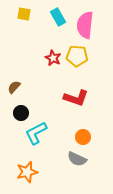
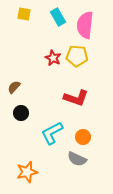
cyan L-shape: moved 16 px right
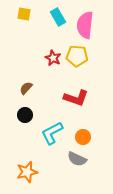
brown semicircle: moved 12 px right, 1 px down
black circle: moved 4 px right, 2 px down
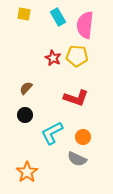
orange star: rotated 20 degrees counterclockwise
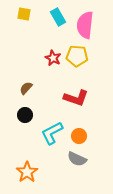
orange circle: moved 4 px left, 1 px up
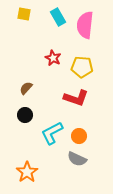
yellow pentagon: moved 5 px right, 11 px down
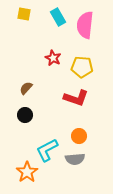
cyan L-shape: moved 5 px left, 17 px down
gray semicircle: moved 2 px left; rotated 30 degrees counterclockwise
